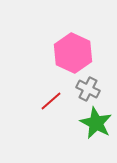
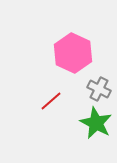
gray cross: moved 11 px right
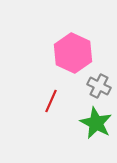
gray cross: moved 3 px up
red line: rotated 25 degrees counterclockwise
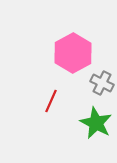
pink hexagon: rotated 6 degrees clockwise
gray cross: moved 3 px right, 3 px up
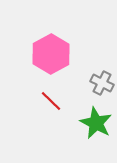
pink hexagon: moved 22 px left, 1 px down
red line: rotated 70 degrees counterclockwise
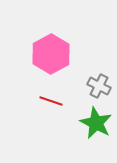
gray cross: moved 3 px left, 3 px down
red line: rotated 25 degrees counterclockwise
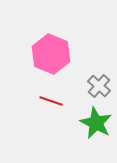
pink hexagon: rotated 9 degrees counterclockwise
gray cross: rotated 15 degrees clockwise
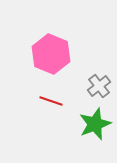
gray cross: rotated 10 degrees clockwise
green star: moved 1 px left, 1 px down; rotated 24 degrees clockwise
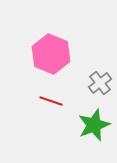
gray cross: moved 1 px right, 3 px up
green star: moved 1 px left, 1 px down
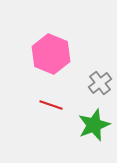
red line: moved 4 px down
